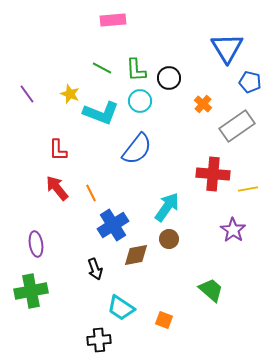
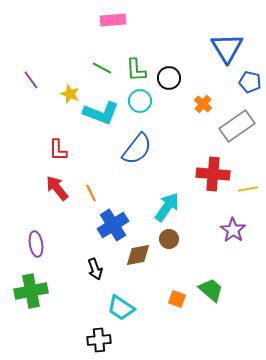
purple line: moved 4 px right, 14 px up
brown diamond: moved 2 px right
orange square: moved 13 px right, 21 px up
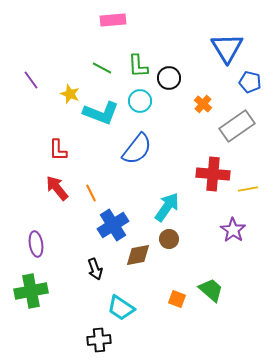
green L-shape: moved 2 px right, 4 px up
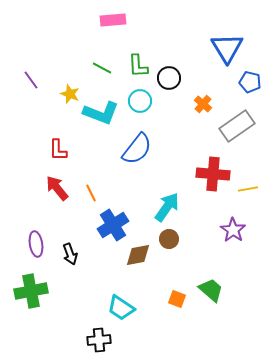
black arrow: moved 25 px left, 15 px up
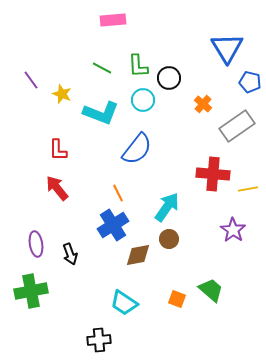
yellow star: moved 8 px left
cyan circle: moved 3 px right, 1 px up
orange line: moved 27 px right
cyan trapezoid: moved 3 px right, 5 px up
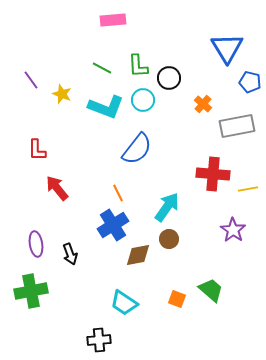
cyan L-shape: moved 5 px right, 6 px up
gray rectangle: rotated 24 degrees clockwise
red L-shape: moved 21 px left
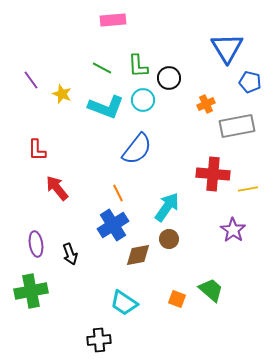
orange cross: moved 3 px right; rotated 24 degrees clockwise
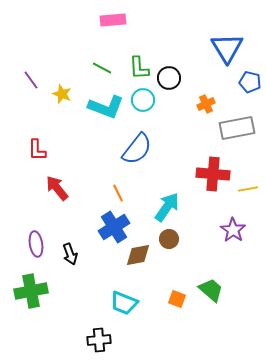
green L-shape: moved 1 px right, 2 px down
gray rectangle: moved 2 px down
blue cross: moved 1 px right, 2 px down
cyan trapezoid: rotated 12 degrees counterclockwise
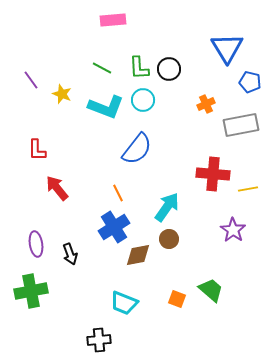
black circle: moved 9 px up
gray rectangle: moved 4 px right, 3 px up
